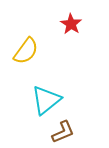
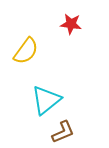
red star: rotated 25 degrees counterclockwise
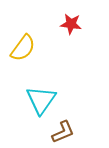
yellow semicircle: moved 3 px left, 3 px up
cyan triangle: moved 5 px left; rotated 16 degrees counterclockwise
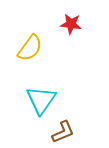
yellow semicircle: moved 7 px right
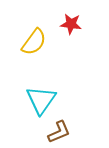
yellow semicircle: moved 4 px right, 6 px up
brown L-shape: moved 4 px left
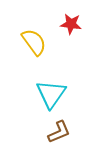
yellow semicircle: rotated 72 degrees counterclockwise
cyan triangle: moved 10 px right, 6 px up
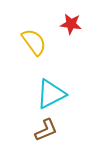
cyan triangle: rotated 28 degrees clockwise
brown L-shape: moved 13 px left, 2 px up
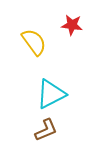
red star: moved 1 px right, 1 px down
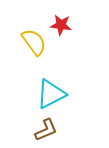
red star: moved 11 px left
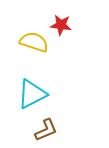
yellow semicircle: rotated 36 degrees counterclockwise
cyan triangle: moved 19 px left
